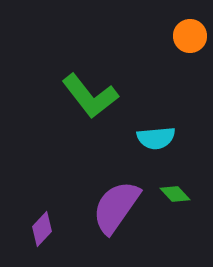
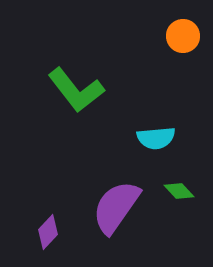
orange circle: moved 7 px left
green L-shape: moved 14 px left, 6 px up
green diamond: moved 4 px right, 3 px up
purple diamond: moved 6 px right, 3 px down
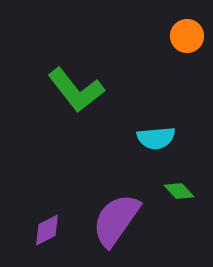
orange circle: moved 4 px right
purple semicircle: moved 13 px down
purple diamond: moved 1 px left, 2 px up; rotated 20 degrees clockwise
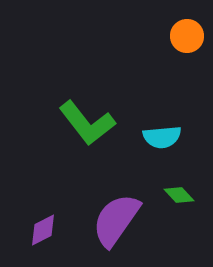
green L-shape: moved 11 px right, 33 px down
cyan semicircle: moved 6 px right, 1 px up
green diamond: moved 4 px down
purple diamond: moved 4 px left
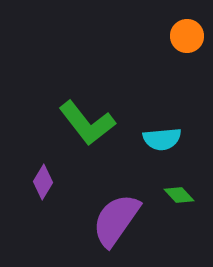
cyan semicircle: moved 2 px down
purple diamond: moved 48 px up; rotated 32 degrees counterclockwise
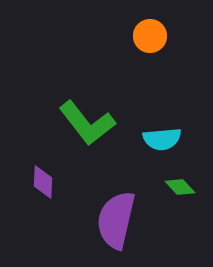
orange circle: moved 37 px left
purple diamond: rotated 28 degrees counterclockwise
green diamond: moved 1 px right, 8 px up
purple semicircle: rotated 22 degrees counterclockwise
